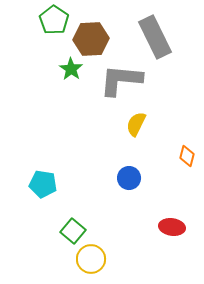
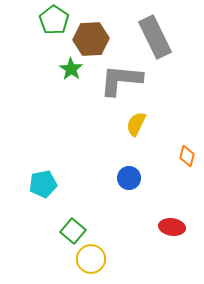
cyan pentagon: rotated 20 degrees counterclockwise
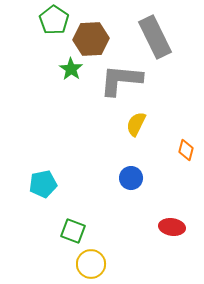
orange diamond: moved 1 px left, 6 px up
blue circle: moved 2 px right
green square: rotated 20 degrees counterclockwise
yellow circle: moved 5 px down
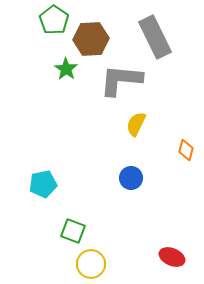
green star: moved 5 px left
red ellipse: moved 30 px down; rotated 15 degrees clockwise
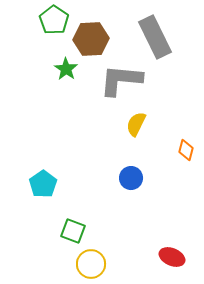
cyan pentagon: rotated 24 degrees counterclockwise
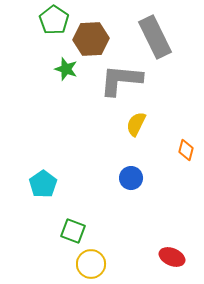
green star: rotated 15 degrees counterclockwise
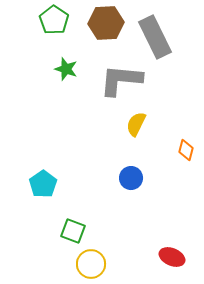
brown hexagon: moved 15 px right, 16 px up
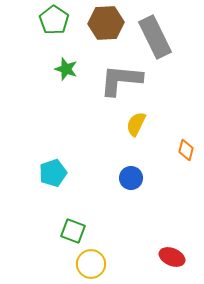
cyan pentagon: moved 10 px right, 11 px up; rotated 16 degrees clockwise
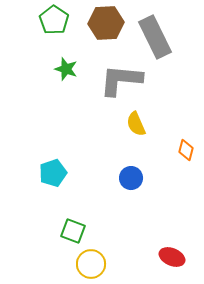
yellow semicircle: rotated 50 degrees counterclockwise
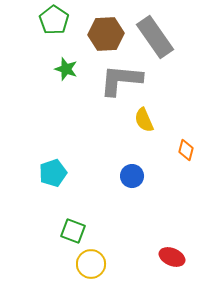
brown hexagon: moved 11 px down
gray rectangle: rotated 9 degrees counterclockwise
yellow semicircle: moved 8 px right, 4 px up
blue circle: moved 1 px right, 2 px up
